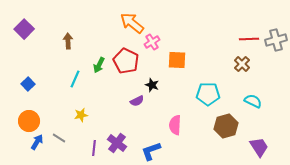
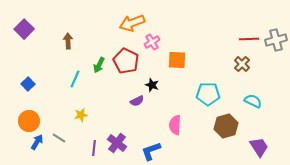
orange arrow: rotated 60 degrees counterclockwise
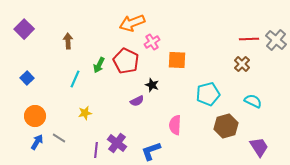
gray cross: rotated 35 degrees counterclockwise
blue square: moved 1 px left, 6 px up
cyan pentagon: rotated 15 degrees counterclockwise
yellow star: moved 4 px right, 2 px up
orange circle: moved 6 px right, 5 px up
purple line: moved 2 px right, 2 px down
